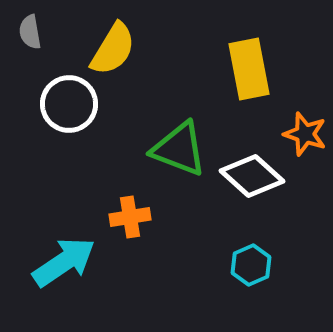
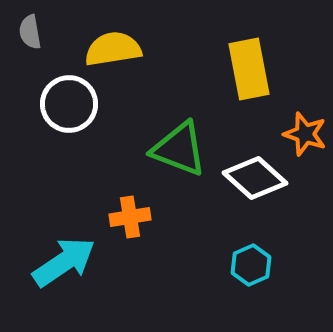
yellow semicircle: rotated 130 degrees counterclockwise
white diamond: moved 3 px right, 2 px down
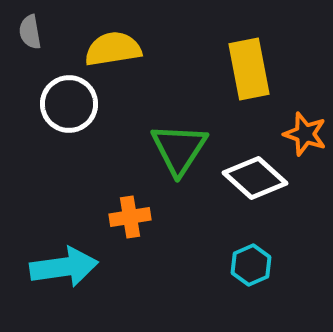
green triangle: rotated 42 degrees clockwise
cyan arrow: moved 5 px down; rotated 26 degrees clockwise
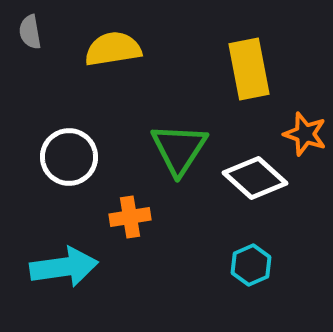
white circle: moved 53 px down
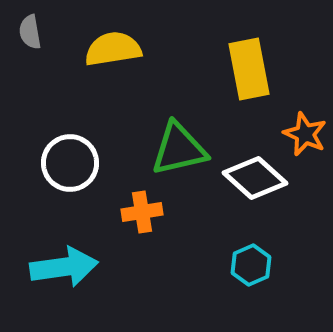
orange star: rotated 6 degrees clockwise
green triangle: rotated 44 degrees clockwise
white circle: moved 1 px right, 6 px down
orange cross: moved 12 px right, 5 px up
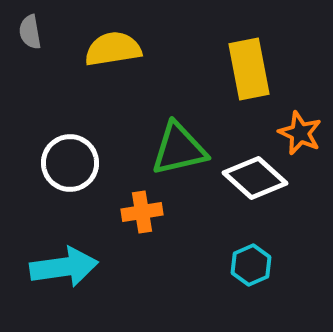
orange star: moved 5 px left, 1 px up
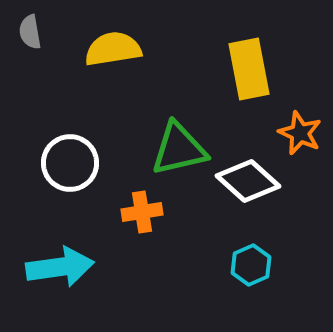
white diamond: moved 7 px left, 3 px down
cyan arrow: moved 4 px left
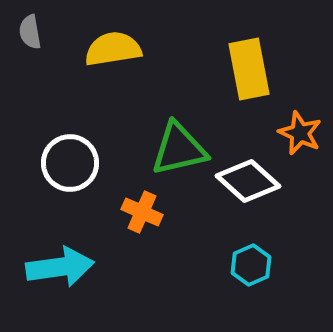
orange cross: rotated 33 degrees clockwise
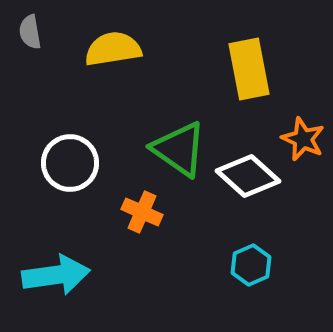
orange star: moved 3 px right, 6 px down
green triangle: rotated 48 degrees clockwise
white diamond: moved 5 px up
cyan arrow: moved 4 px left, 8 px down
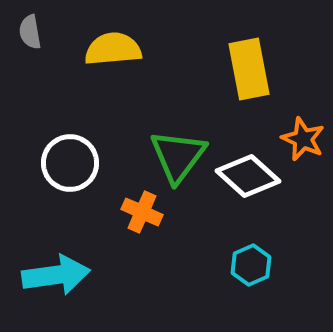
yellow semicircle: rotated 4 degrees clockwise
green triangle: moved 1 px left, 7 px down; rotated 32 degrees clockwise
